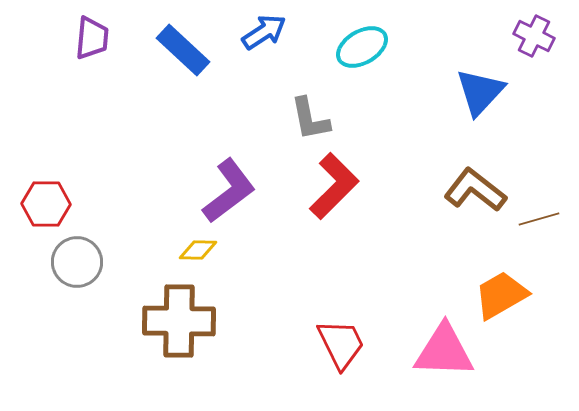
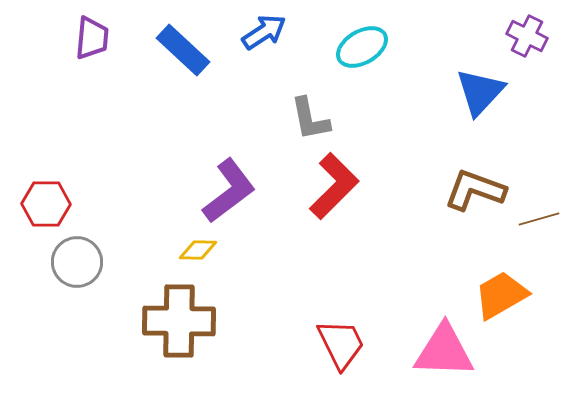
purple cross: moved 7 px left
brown L-shape: rotated 18 degrees counterclockwise
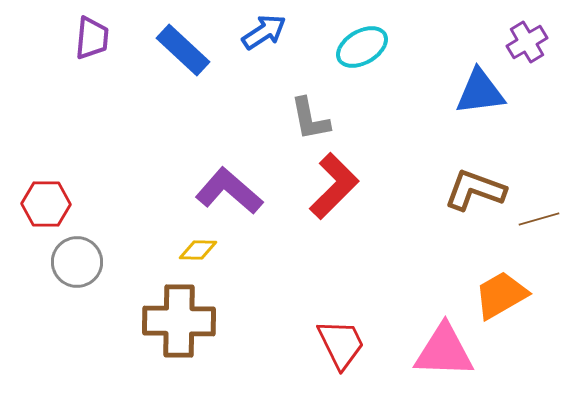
purple cross: moved 6 px down; rotated 33 degrees clockwise
blue triangle: rotated 40 degrees clockwise
purple L-shape: rotated 102 degrees counterclockwise
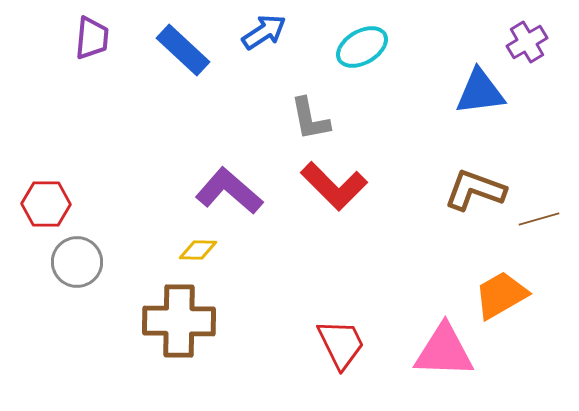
red L-shape: rotated 90 degrees clockwise
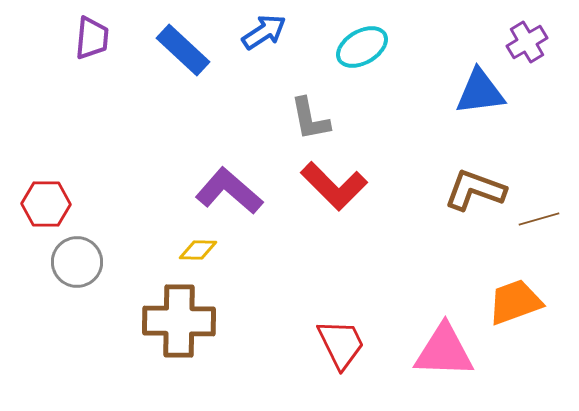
orange trapezoid: moved 14 px right, 7 px down; rotated 10 degrees clockwise
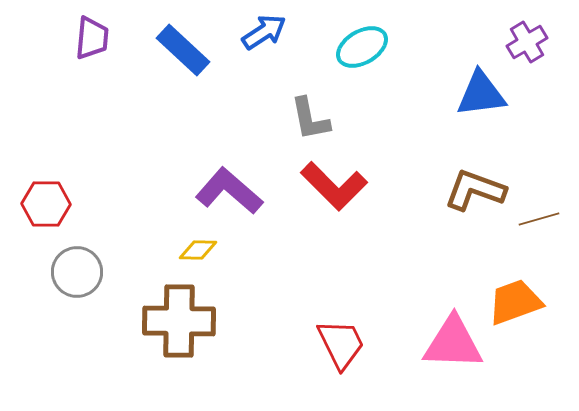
blue triangle: moved 1 px right, 2 px down
gray circle: moved 10 px down
pink triangle: moved 9 px right, 8 px up
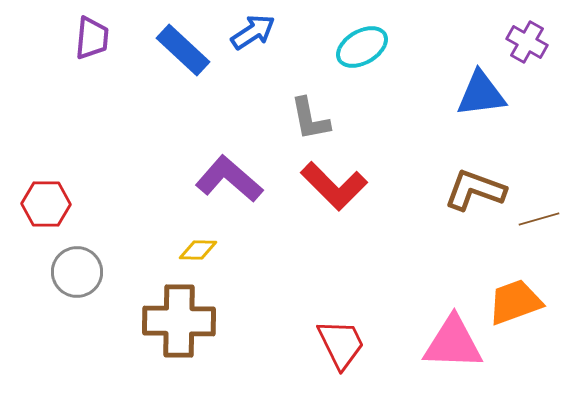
blue arrow: moved 11 px left
purple cross: rotated 30 degrees counterclockwise
purple L-shape: moved 12 px up
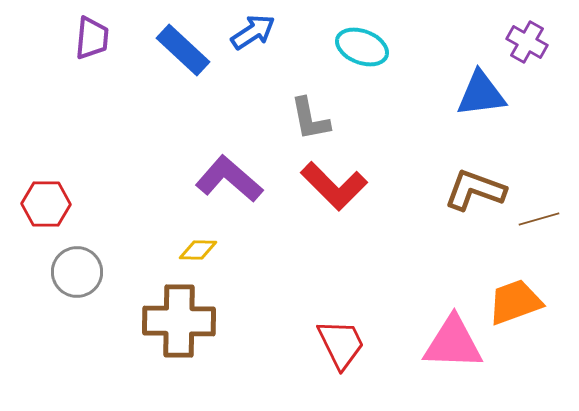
cyan ellipse: rotated 51 degrees clockwise
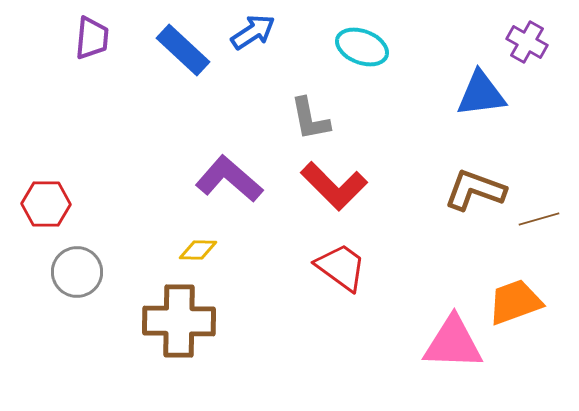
red trapezoid: moved 77 px up; rotated 28 degrees counterclockwise
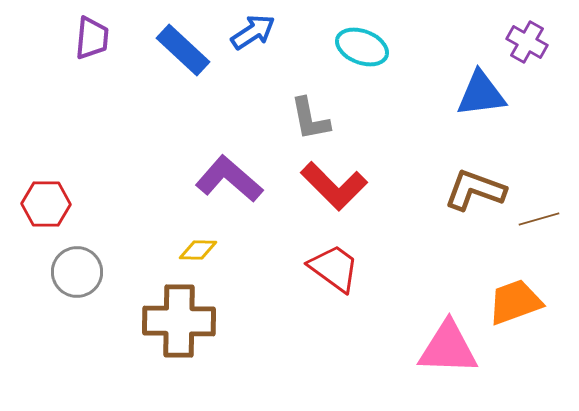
red trapezoid: moved 7 px left, 1 px down
pink triangle: moved 5 px left, 5 px down
